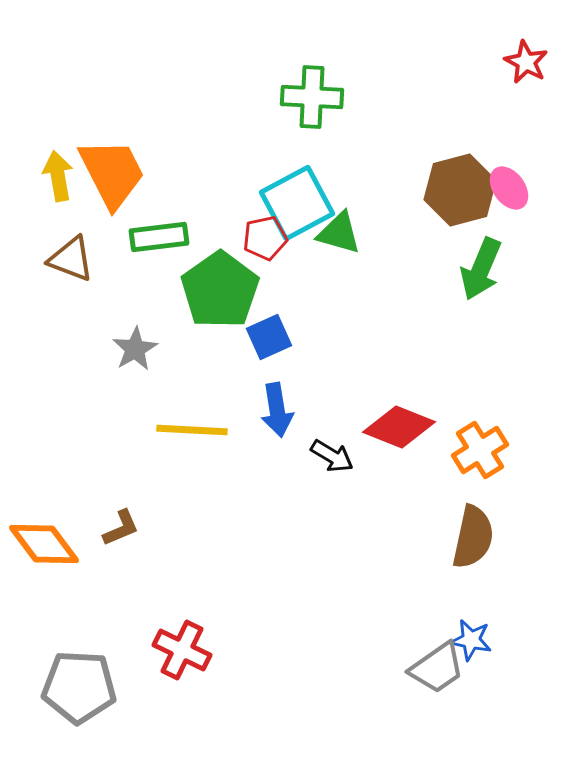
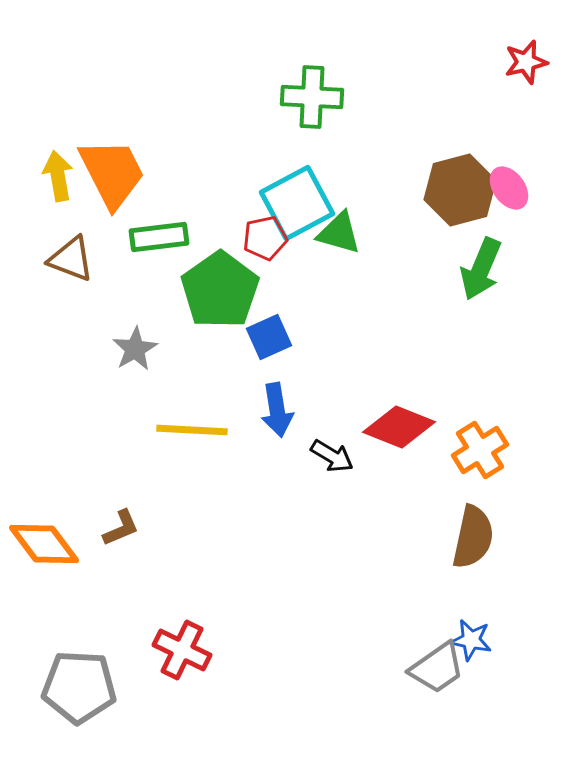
red star: rotated 30 degrees clockwise
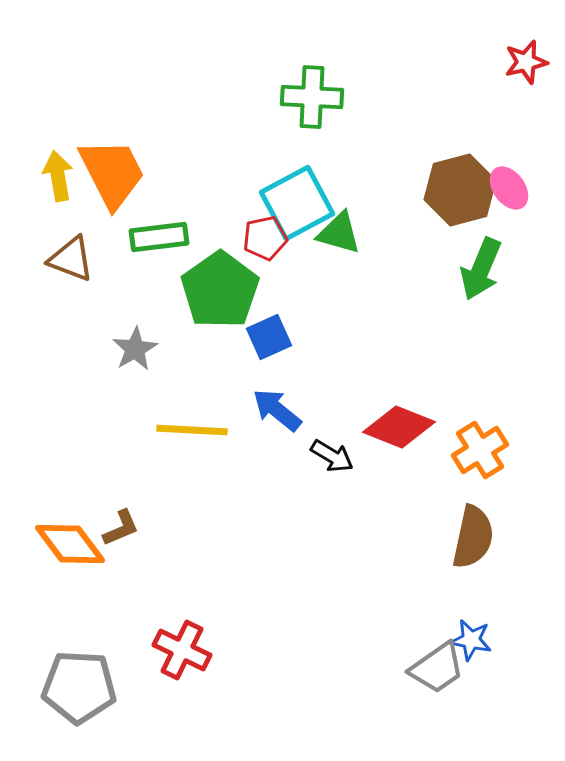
blue arrow: rotated 138 degrees clockwise
orange diamond: moved 26 px right
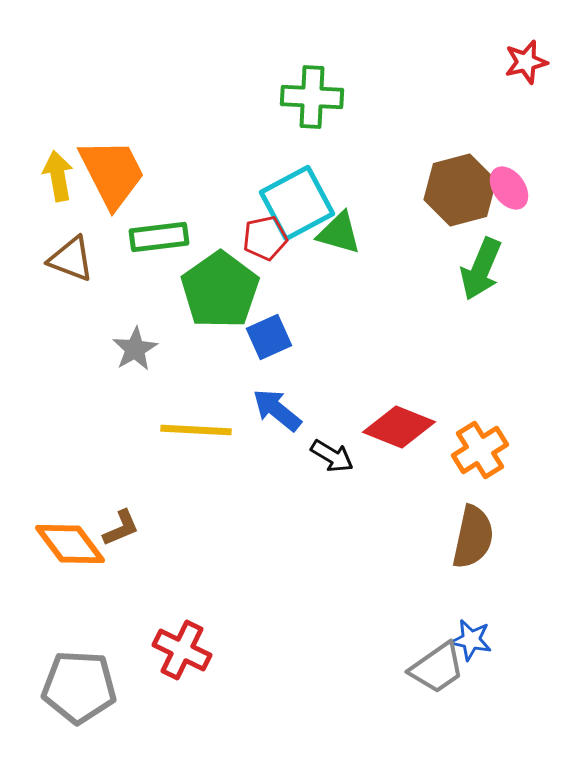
yellow line: moved 4 px right
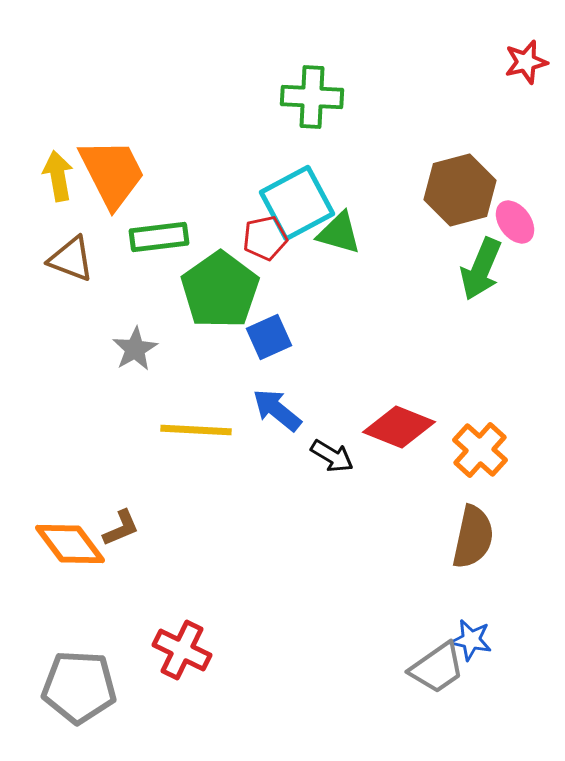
pink ellipse: moved 6 px right, 34 px down
orange cross: rotated 16 degrees counterclockwise
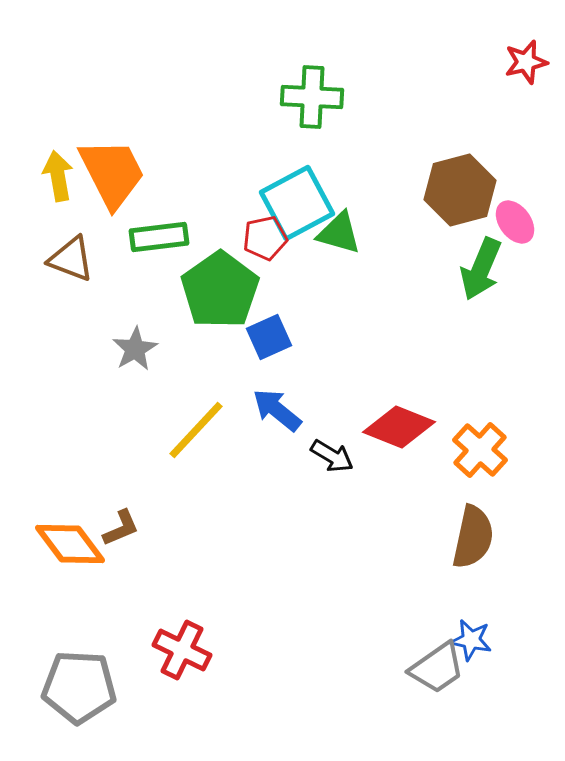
yellow line: rotated 50 degrees counterclockwise
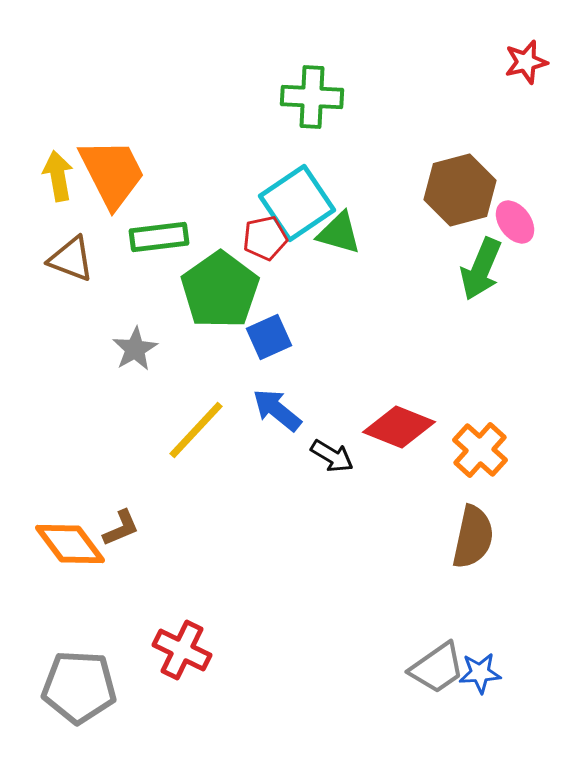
cyan square: rotated 6 degrees counterclockwise
blue star: moved 9 px right, 33 px down; rotated 15 degrees counterclockwise
